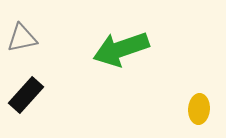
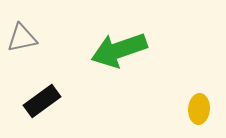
green arrow: moved 2 px left, 1 px down
black rectangle: moved 16 px right, 6 px down; rotated 12 degrees clockwise
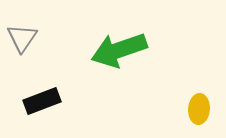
gray triangle: rotated 44 degrees counterclockwise
black rectangle: rotated 15 degrees clockwise
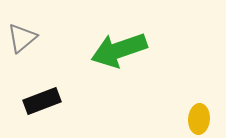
gray triangle: rotated 16 degrees clockwise
yellow ellipse: moved 10 px down
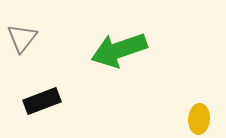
gray triangle: rotated 12 degrees counterclockwise
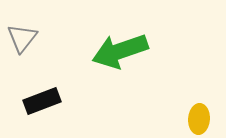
green arrow: moved 1 px right, 1 px down
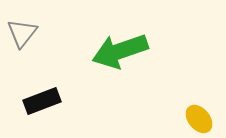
gray triangle: moved 5 px up
yellow ellipse: rotated 44 degrees counterclockwise
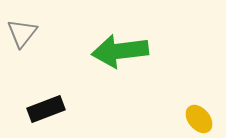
green arrow: rotated 12 degrees clockwise
black rectangle: moved 4 px right, 8 px down
